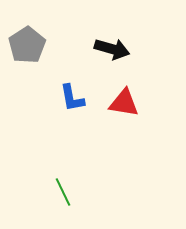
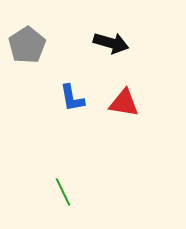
black arrow: moved 1 px left, 6 px up
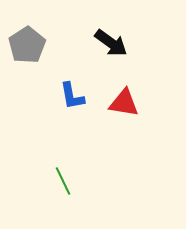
black arrow: rotated 20 degrees clockwise
blue L-shape: moved 2 px up
green line: moved 11 px up
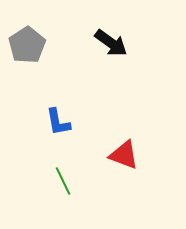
blue L-shape: moved 14 px left, 26 px down
red triangle: moved 52 px down; rotated 12 degrees clockwise
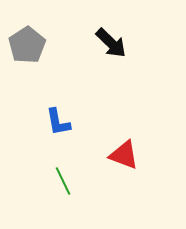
black arrow: rotated 8 degrees clockwise
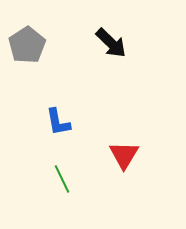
red triangle: rotated 40 degrees clockwise
green line: moved 1 px left, 2 px up
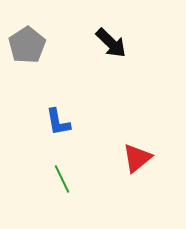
red triangle: moved 13 px right, 3 px down; rotated 20 degrees clockwise
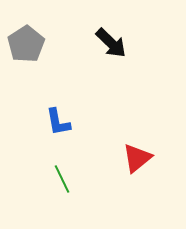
gray pentagon: moved 1 px left, 1 px up
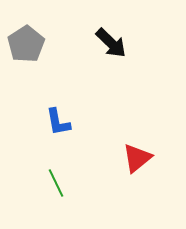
green line: moved 6 px left, 4 px down
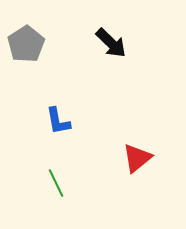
blue L-shape: moved 1 px up
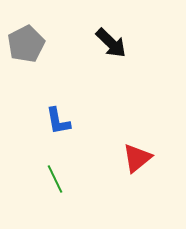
gray pentagon: rotated 6 degrees clockwise
green line: moved 1 px left, 4 px up
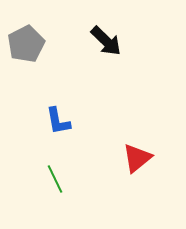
black arrow: moved 5 px left, 2 px up
